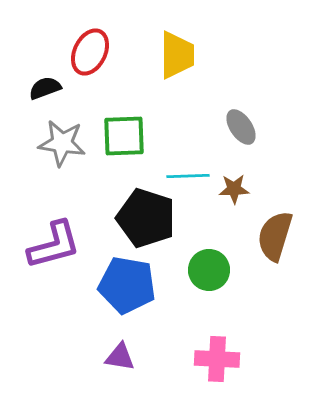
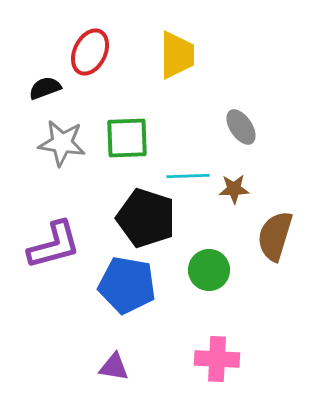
green square: moved 3 px right, 2 px down
purple triangle: moved 6 px left, 10 px down
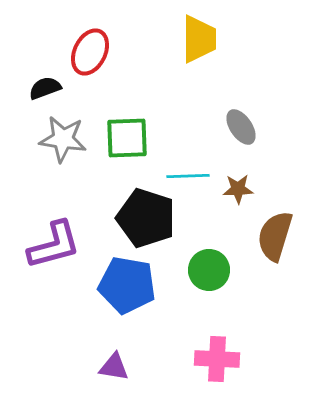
yellow trapezoid: moved 22 px right, 16 px up
gray star: moved 1 px right, 4 px up
brown star: moved 4 px right
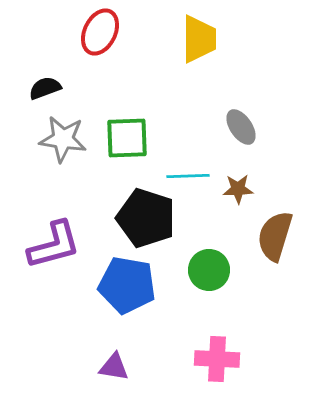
red ellipse: moved 10 px right, 20 px up
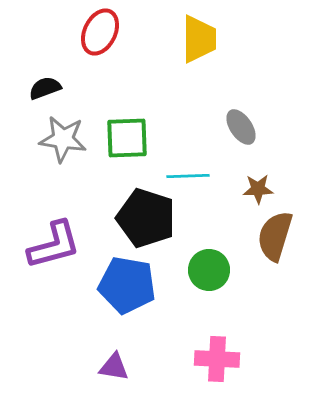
brown star: moved 20 px right
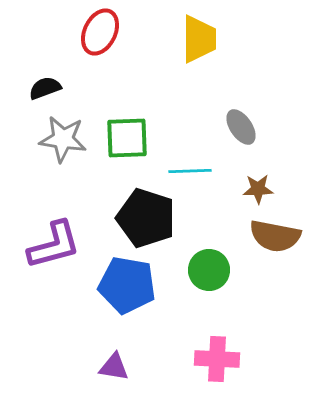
cyan line: moved 2 px right, 5 px up
brown semicircle: rotated 96 degrees counterclockwise
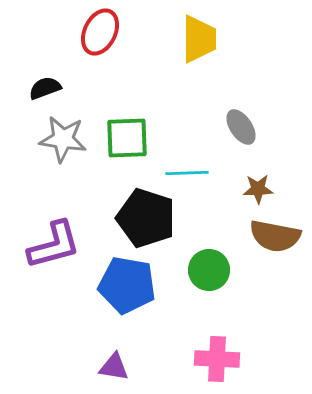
cyan line: moved 3 px left, 2 px down
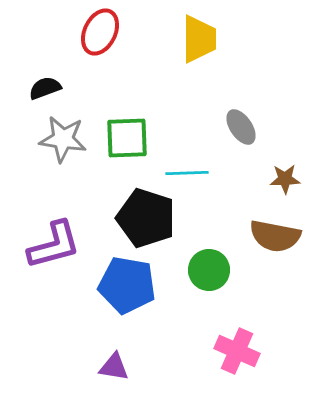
brown star: moved 27 px right, 10 px up
pink cross: moved 20 px right, 8 px up; rotated 21 degrees clockwise
